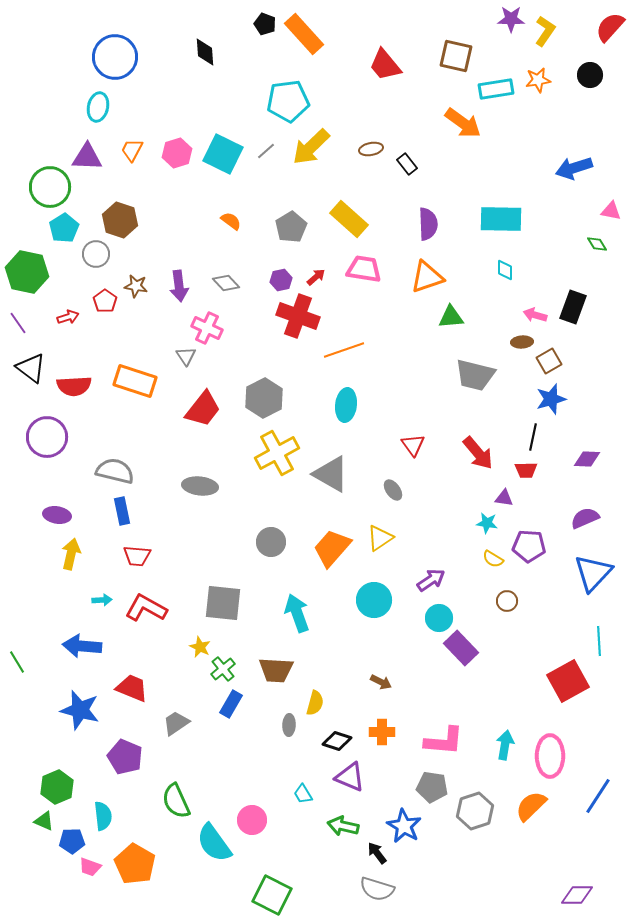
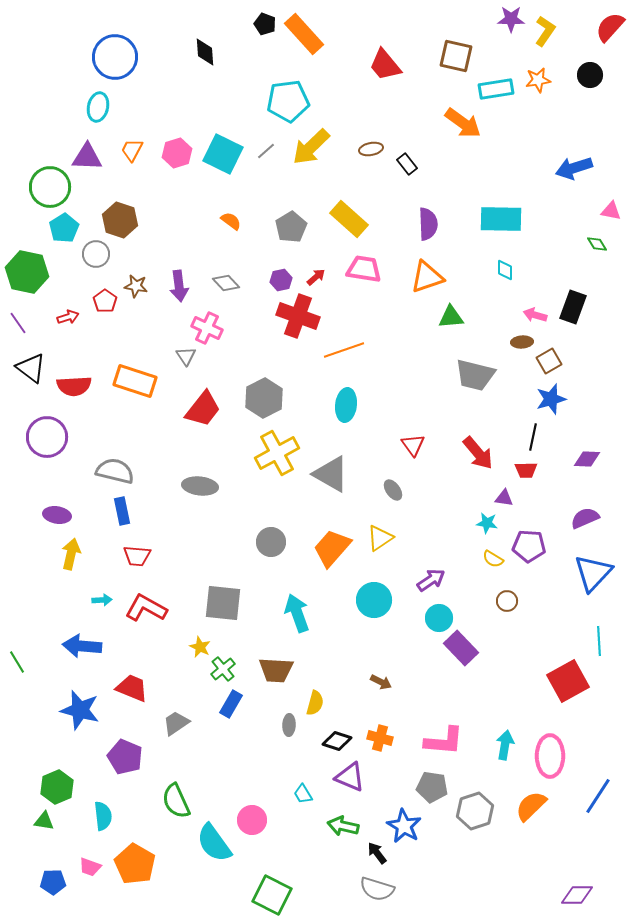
orange cross at (382, 732): moved 2 px left, 6 px down; rotated 15 degrees clockwise
green triangle at (44, 821): rotated 15 degrees counterclockwise
blue pentagon at (72, 841): moved 19 px left, 41 px down
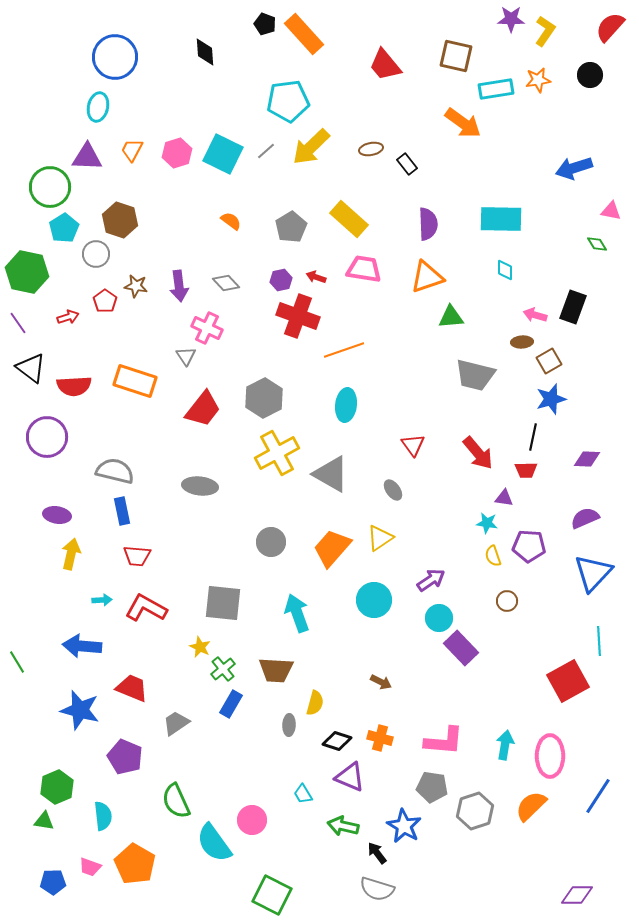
red arrow at (316, 277): rotated 120 degrees counterclockwise
yellow semicircle at (493, 559): moved 3 px up; rotated 40 degrees clockwise
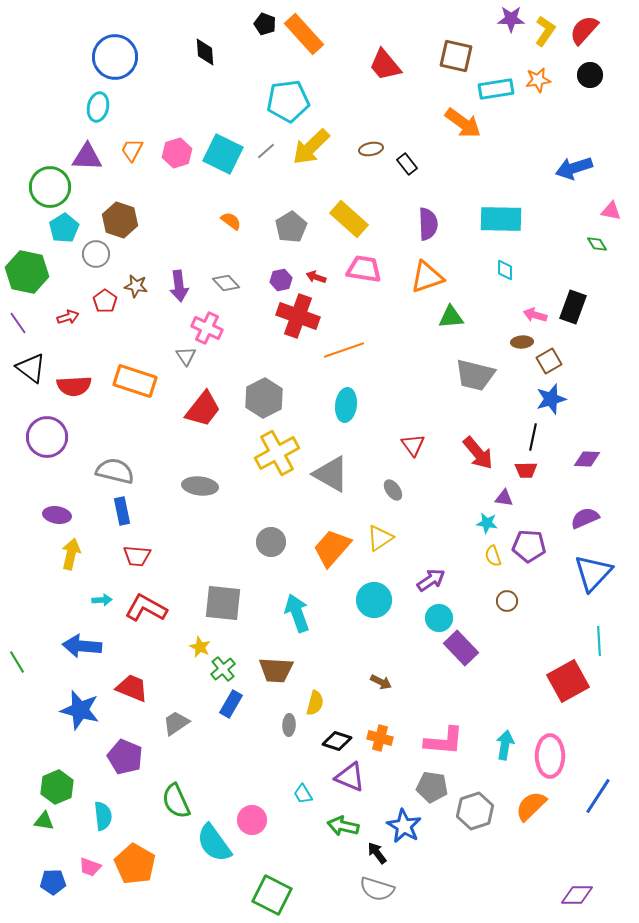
red semicircle at (610, 27): moved 26 px left, 3 px down
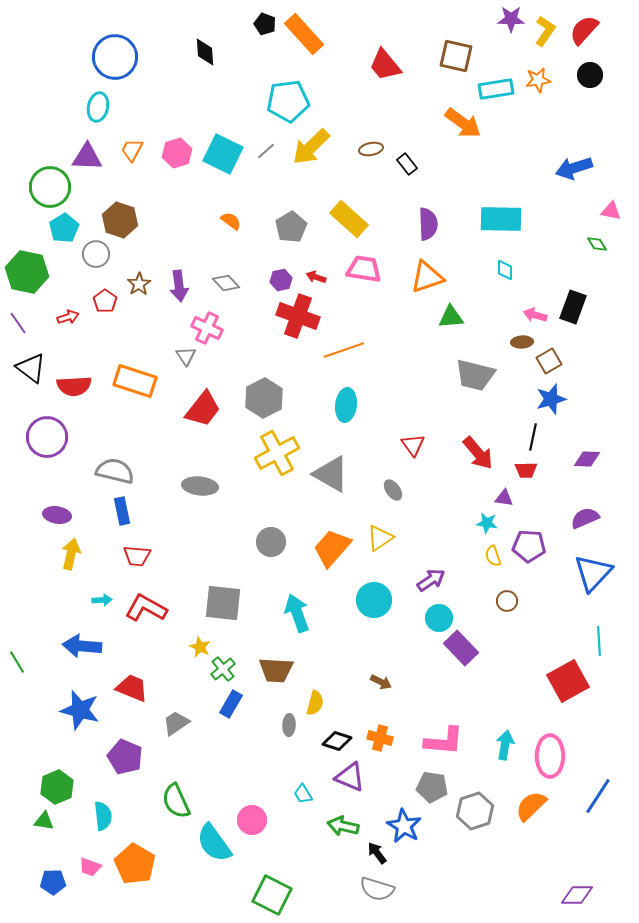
brown star at (136, 286): moved 3 px right, 2 px up; rotated 30 degrees clockwise
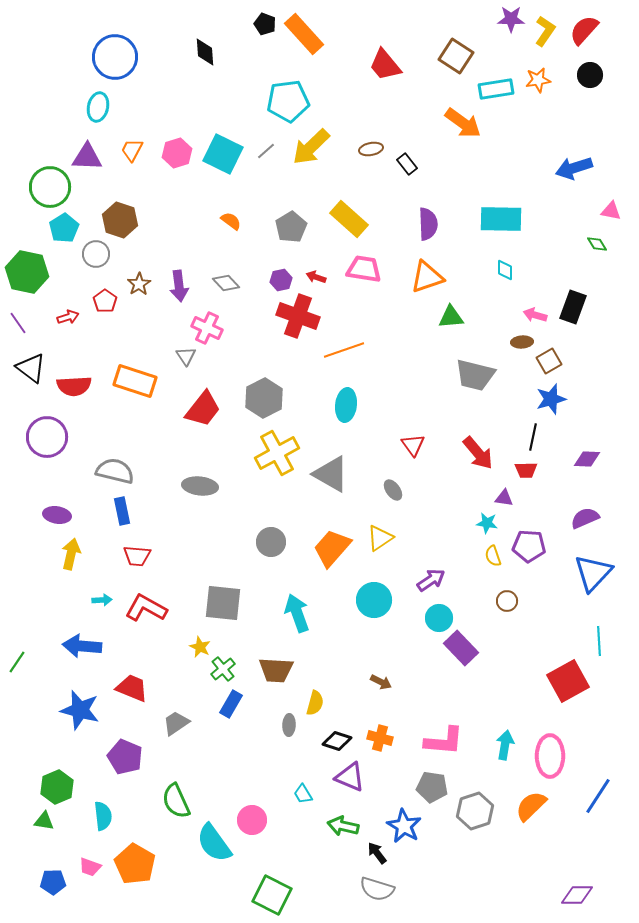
brown square at (456, 56): rotated 20 degrees clockwise
green line at (17, 662): rotated 65 degrees clockwise
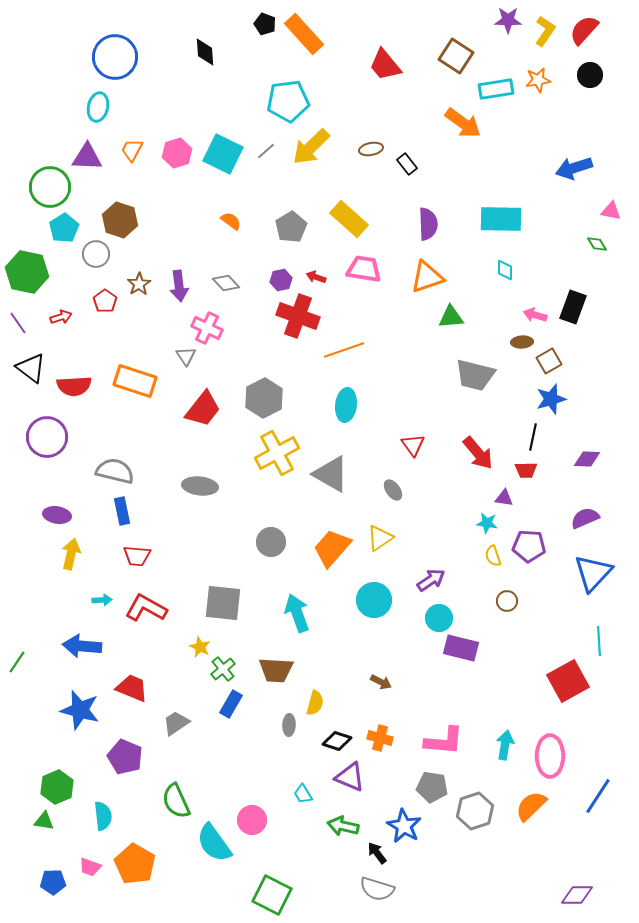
purple star at (511, 19): moved 3 px left, 1 px down
red arrow at (68, 317): moved 7 px left
purple rectangle at (461, 648): rotated 32 degrees counterclockwise
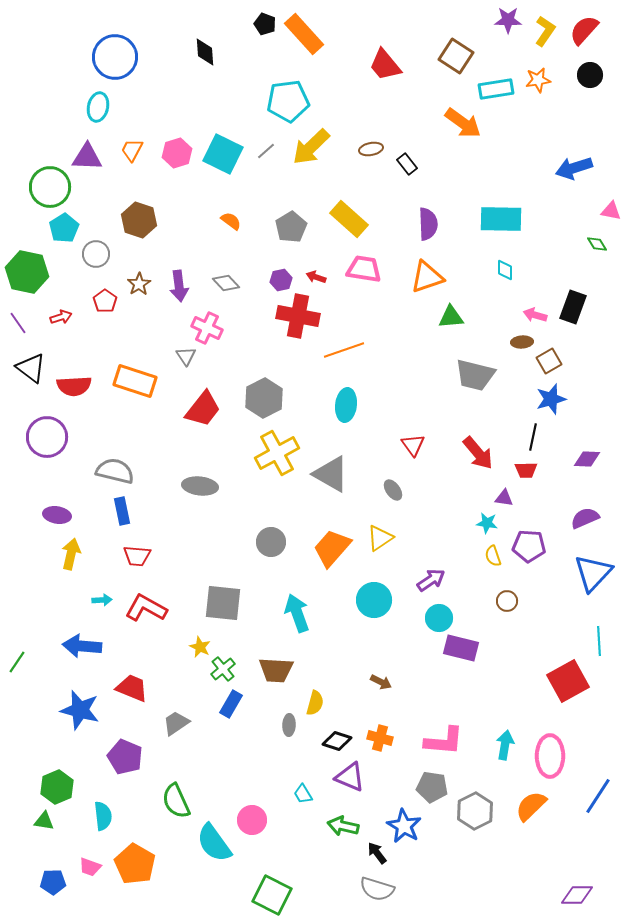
brown hexagon at (120, 220): moved 19 px right
red cross at (298, 316): rotated 9 degrees counterclockwise
gray hexagon at (475, 811): rotated 9 degrees counterclockwise
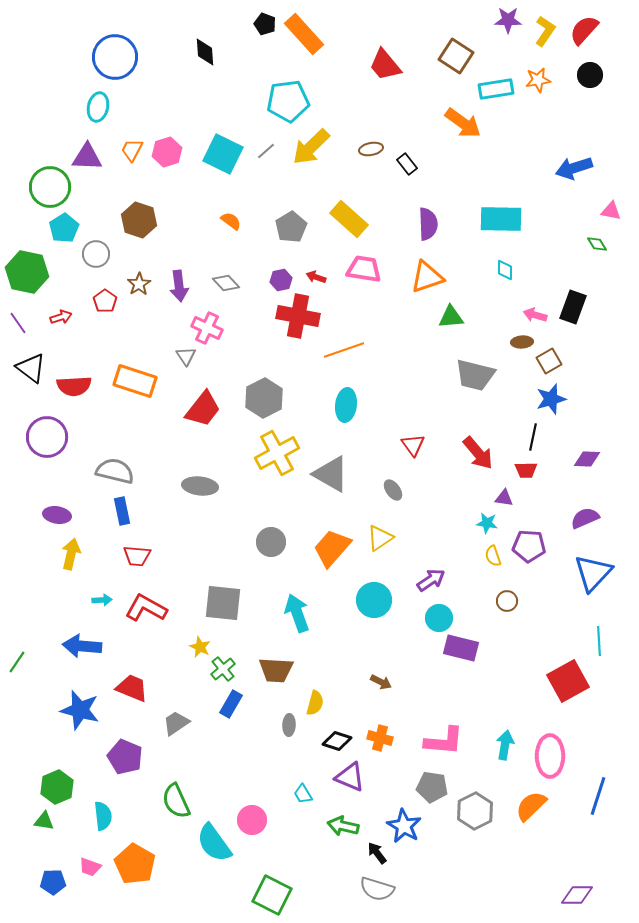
pink hexagon at (177, 153): moved 10 px left, 1 px up
blue line at (598, 796): rotated 15 degrees counterclockwise
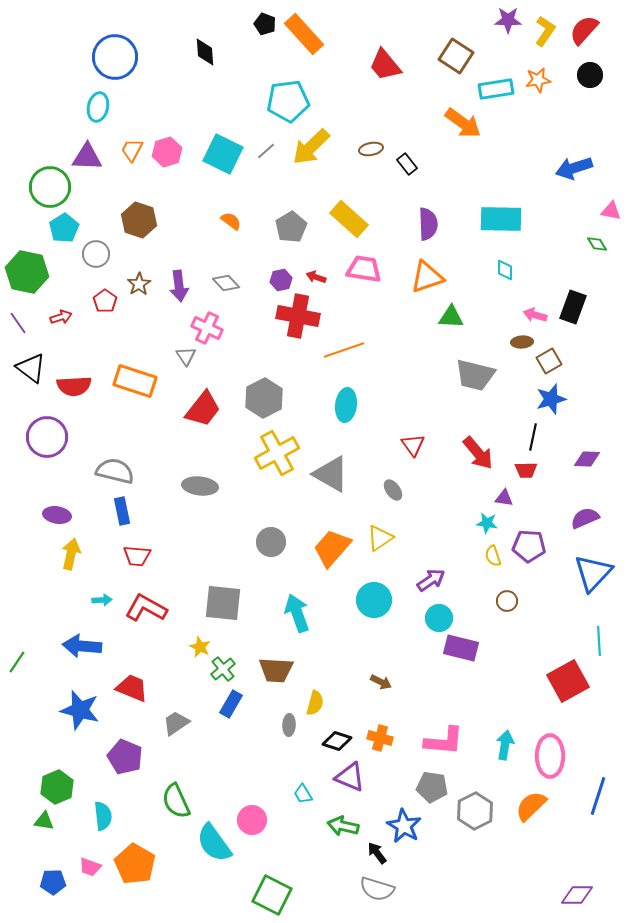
green triangle at (451, 317): rotated 8 degrees clockwise
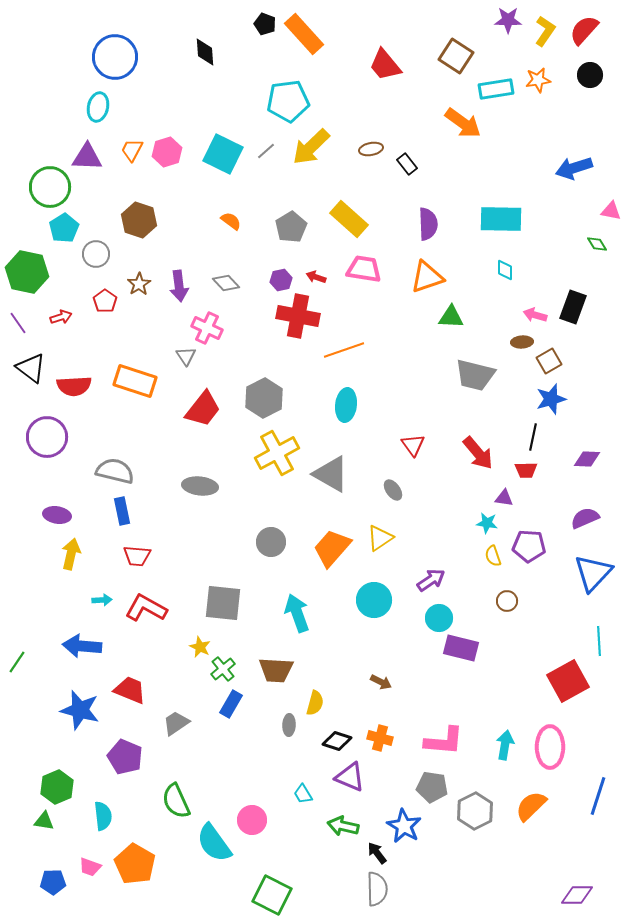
red trapezoid at (132, 688): moved 2 px left, 2 px down
pink ellipse at (550, 756): moved 9 px up
gray semicircle at (377, 889): rotated 108 degrees counterclockwise
